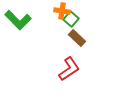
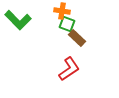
green square: moved 4 px left, 5 px down; rotated 21 degrees counterclockwise
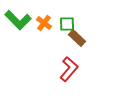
orange cross: moved 18 px left, 12 px down; rotated 28 degrees clockwise
green square: rotated 21 degrees counterclockwise
red L-shape: rotated 15 degrees counterclockwise
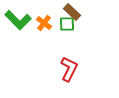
brown rectangle: moved 5 px left, 26 px up
red L-shape: rotated 15 degrees counterclockwise
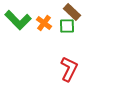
green square: moved 2 px down
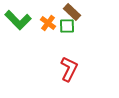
orange cross: moved 4 px right
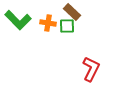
orange cross: rotated 28 degrees counterclockwise
red L-shape: moved 22 px right
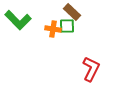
orange cross: moved 5 px right, 6 px down
